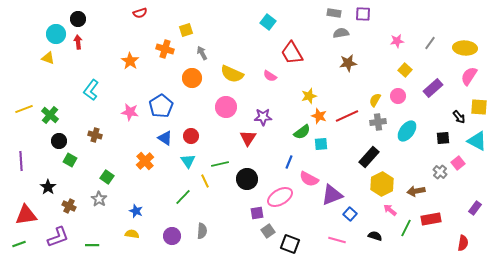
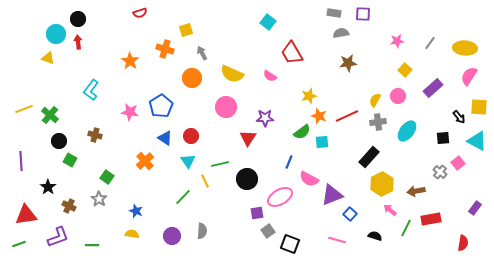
purple star at (263, 117): moved 2 px right, 1 px down
cyan square at (321, 144): moved 1 px right, 2 px up
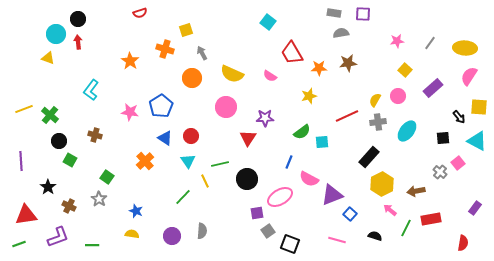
orange star at (319, 116): moved 48 px up; rotated 21 degrees counterclockwise
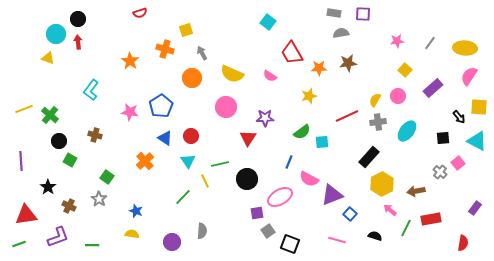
purple circle at (172, 236): moved 6 px down
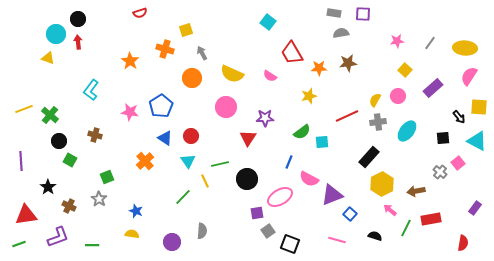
green square at (107, 177): rotated 32 degrees clockwise
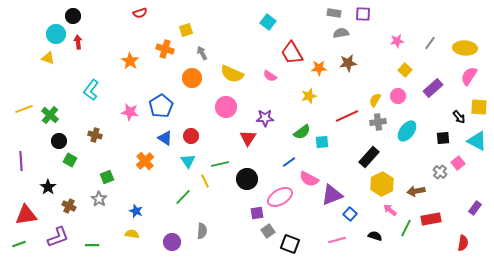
black circle at (78, 19): moved 5 px left, 3 px up
blue line at (289, 162): rotated 32 degrees clockwise
pink line at (337, 240): rotated 30 degrees counterclockwise
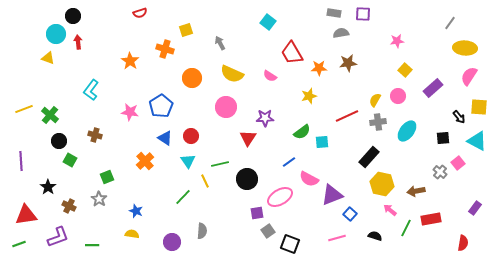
gray line at (430, 43): moved 20 px right, 20 px up
gray arrow at (202, 53): moved 18 px right, 10 px up
yellow hexagon at (382, 184): rotated 20 degrees counterclockwise
pink line at (337, 240): moved 2 px up
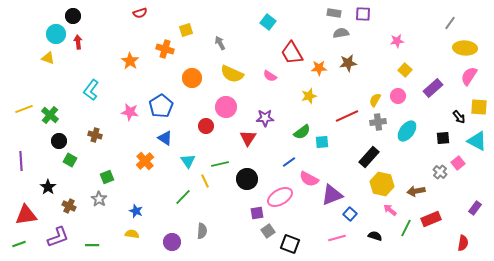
red circle at (191, 136): moved 15 px right, 10 px up
red rectangle at (431, 219): rotated 12 degrees counterclockwise
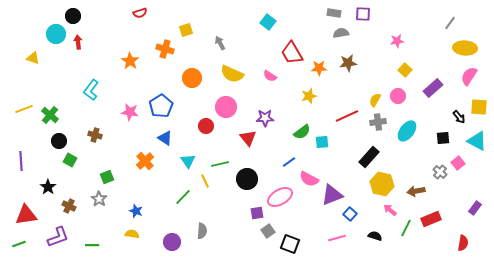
yellow triangle at (48, 58): moved 15 px left
red triangle at (248, 138): rotated 12 degrees counterclockwise
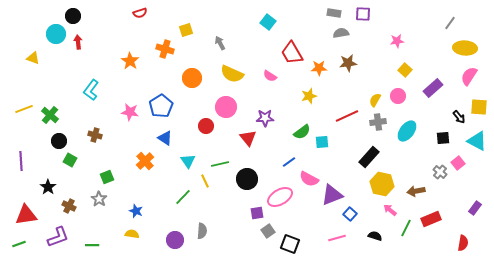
purple circle at (172, 242): moved 3 px right, 2 px up
